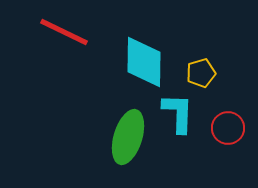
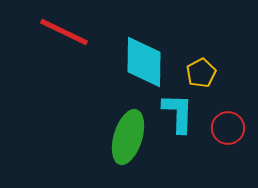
yellow pentagon: rotated 12 degrees counterclockwise
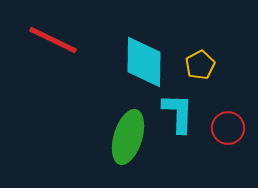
red line: moved 11 px left, 8 px down
yellow pentagon: moved 1 px left, 8 px up
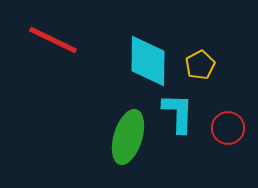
cyan diamond: moved 4 px right, 1 px up
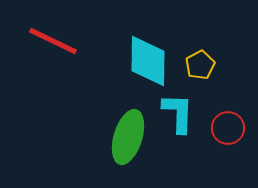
red line: moved 1 px down
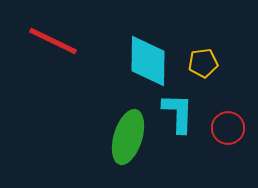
yellow pentagon: moved 3 px right, 2 px up; rotated 20 degrees clockwise
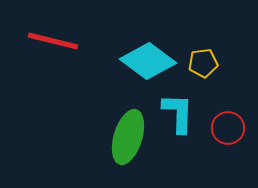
red line: rotated 12 degrees counterclockwise
cyan diamond: rotated 54 degrees counterclockwise
